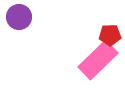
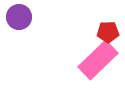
red pentagon: moved 2 px left, 3 px up
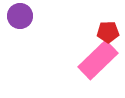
purple circle: moved 1 px right, 1 px up
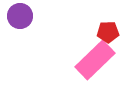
pink rectangle: moved 3 px left
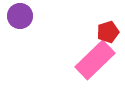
red pentagon: rotated 15 degrees counterclockwise
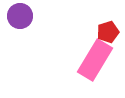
pink rectangle: rotated 15 degrees counterclockwise
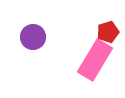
purple circle: moved 13 px right, 21 px down
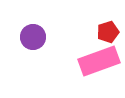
pink rectangle: moved 4 px right, 1 px down; rotated 39 degrees clockwise
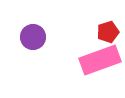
pink rectangle: moved 1 px right, 1 px up
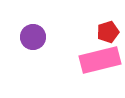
pink rectangle: rotated 6 degrees clockwise
